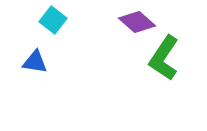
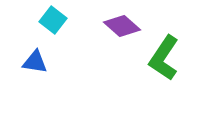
purple diamond: moved 15 px left, 4 px down
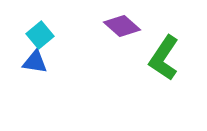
cyan square: moved 13 px left, 15 px down; rotated 12 degrees clockwise
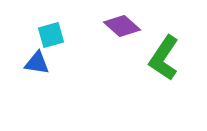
cyan square: moved 11 px right; rotated 24 degrees clockwise
blue triangle: moved 2 px right, 1 px down
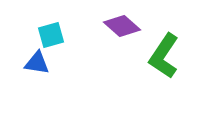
green L-shape: moved 2 px up
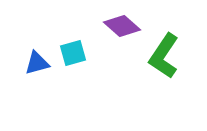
cyan square: moved 22 px right, 18 px down
blue triangle: rotated 24 degrees counterclockwise
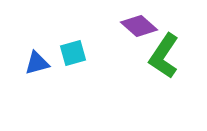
purple diamond: moved 17 px right
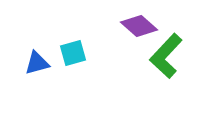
green L-shape: moved 2 px right; rotated 9 degrees clockwise
